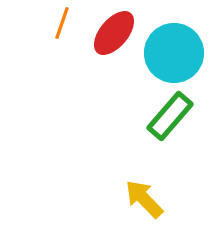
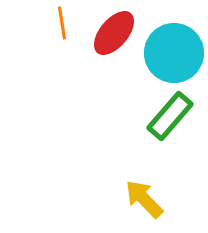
orange line: rotated 28 degrees counterclockwise
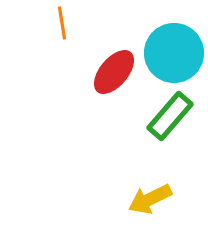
red ellipse: moved 39 px down
yellow arrow: moved 6 px right; rotated 72 degrees counterclockwise
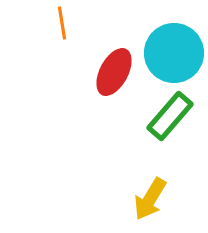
red ellipse: rotated 12 degrees counterclockwise
yellow arrow: rotated 33 degrees counterclockwise
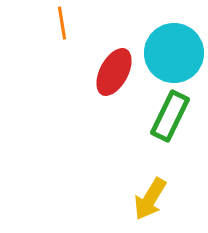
green rectangle: rotated 15 degrees counterclockwise
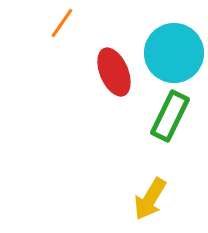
orange line: rotated 44 degrees clockwise
red ellipse: rotated 51 degrees counterclockwise
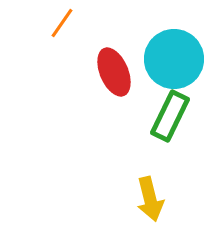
cyan circle: moved 6 px down
yellow arrow: rotated 45 degrees counterclockwise
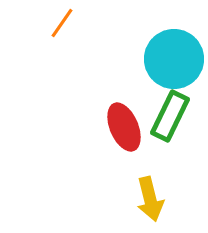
red ellipse: moved 10 px right, 55 px down
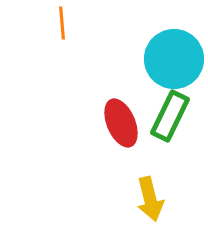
orange line: rotated 40 degrees counterclockwise
red ellipse: moved 3 px left, 4 px up
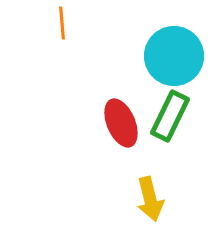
cyan circle: moved 3 px up
